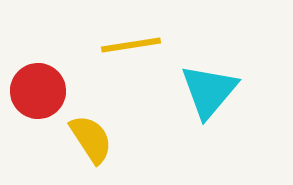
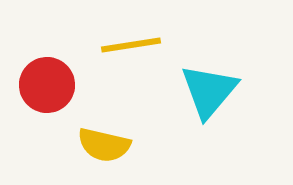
red circle: moved 9 px right, 6 px up
yellow semicircle: moved 13 px right, 6 px down; rotated 136 degrees clockwise
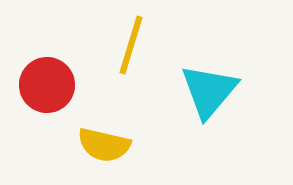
yellow line: rotated 64 degrees counterclockwise
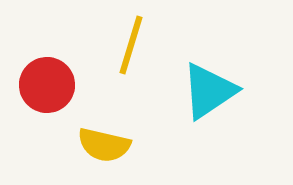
cyan triangle: rotated 16 degrees clockwise
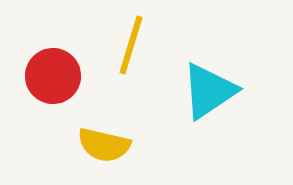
red circle: moved 6 px right, 9 px up
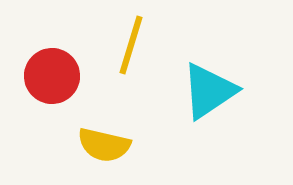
red circle: moved 1 px left
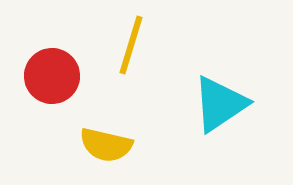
cyan triangle: moved 11 px right, 13 px down
yellow semicircle: moved 2 px right
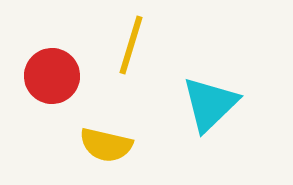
cyan triangle: moved 10 px left; rotated 10 degrees counterclockwise
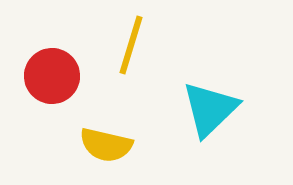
cyan triangle: moved 5 px down
